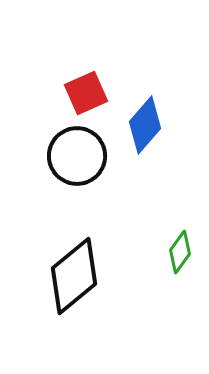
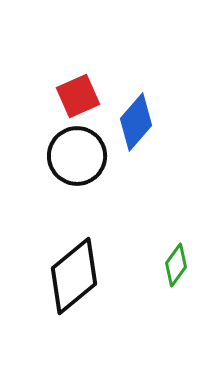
red square: moved 8 px left, 3 px down
blue diamond: moved 9 px left, 3 px up
green diamond: moved 4 px left, 13 px down
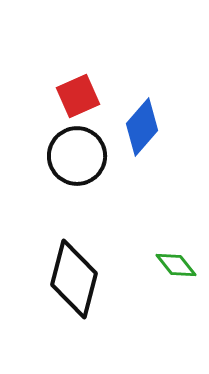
blue diamond: moved 6 px right, 5 px down
green diamond: rotated 75 degrees counterclockwise
black diamond: moved 3 px down; rotated 36 degrees counterclockwise
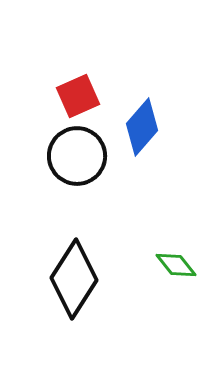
black diamond: rotated 18 degrees clockwise
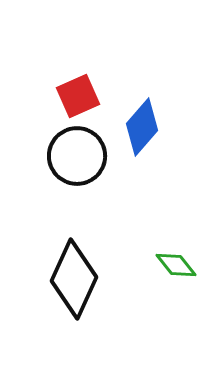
black diamond: rotated 8 degrees counterclockwise
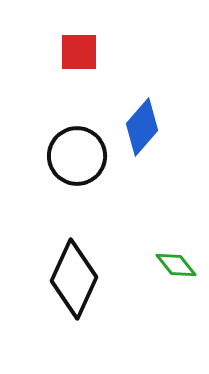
red square: moved 1 px right, 44 px up; rotated 24 degrees clockwise
